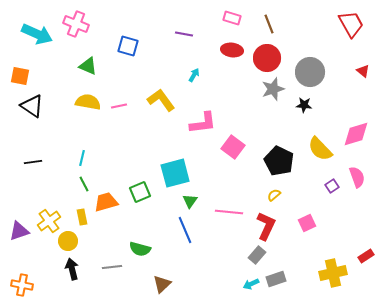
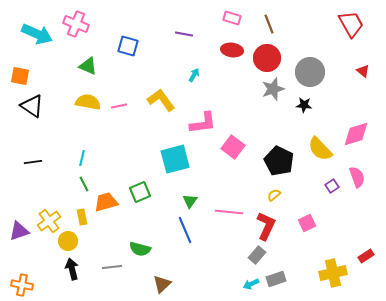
cyan square at (175, 173): moved 14 px up
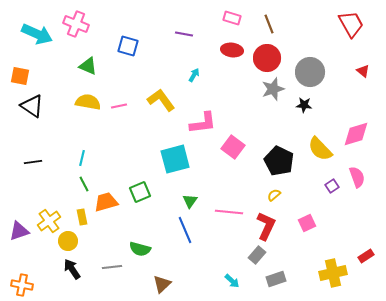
black arrow at (72, 269): rotated 20 degrees counterclockwise
cyan arrow at (251, 284): moved 19 px left, 3 px up; rotated 112 degrees counterclockwise
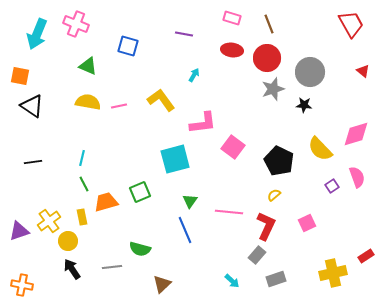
cyan arrow at (37, 34): rotated 88 degrees clockwise
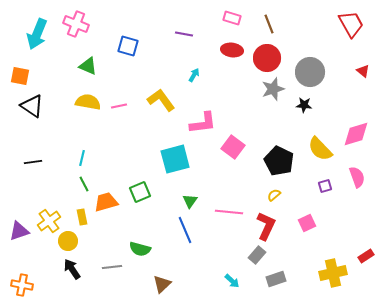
purple square at (332, 186): moved 7 px left; rotated 16 degrees clockwise
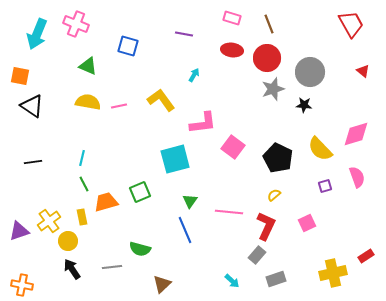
black pentagon at (279, 161): moved 1 px left, 3 px up
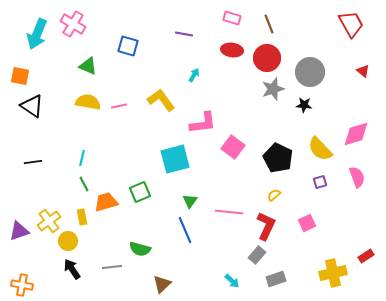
pink cross at (76, 24): moved 3 px left; rotated 10 degrees clockwise
purple square at (325, 186): moved 5 px left, 4 px up
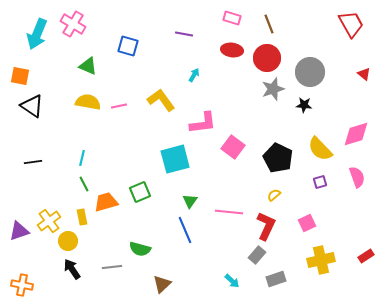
red triangle at (363, 71): moved 1 px right, 3 px down
yellow cross at (333, 273): moved 12 px left, 13 px up
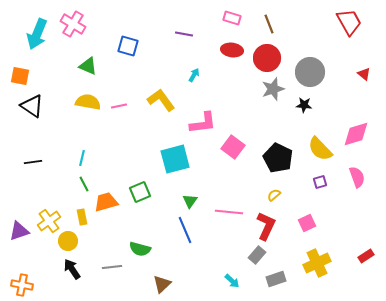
red trapezoid at (351, 24): moved 2 px left, 2 px up
yellow cross at (321, 260): moved 4 px left, 3 px down; rotated 12 degrees counterclockwise
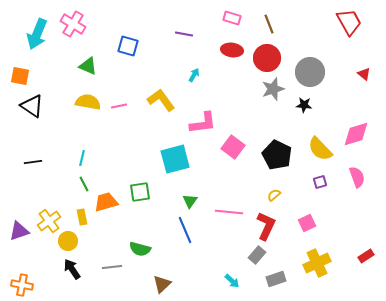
black pentagon at (278, 158): moved 1 px left, 3 px up
green square at (140, 192): rotated 15 degrees clockwise
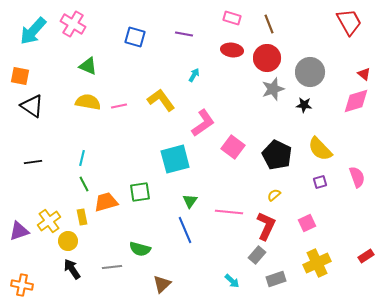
cyan arrow at (37, 34): moved 4 px left, 3 px up; rotated 20 degrees clockwise
blue square at (128, 46): moved 7 px right, 9 px up
pink L-shape at (203, 123): rotated 28 degrees counterclockwise
pink diamond at (356, 134): moved 33 px up
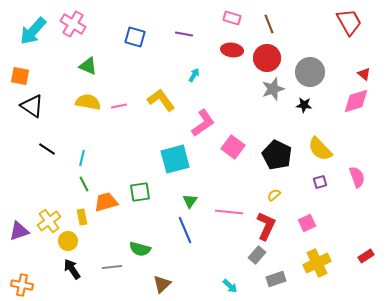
black line at (33, 162): moved 14 px right, 13 px up; rotated 42 degrees clockwise
cyan arrow at (232, 281): moved 2 px left, 5 px down
